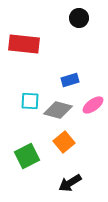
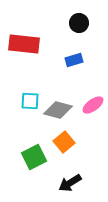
black circle: moved 5 px down
blue rectangle: moved 4 px right, 20 px up
green square: moved 7 px right, 1 px down
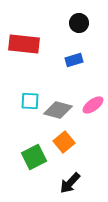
black arrow: rotated 15 degrees counterclockwise
